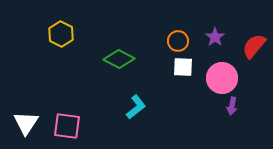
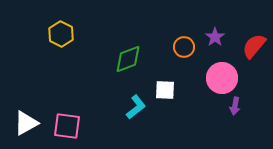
orange circle: moved 6 px right, 6 px down
green diamond: moved 9 px right; rotated 48 degrees counterclockwise
white square: moved 18 px left, 23 px down
purple arrow: moved 3 px right
white triangle: rotated 28 degrees clockwise
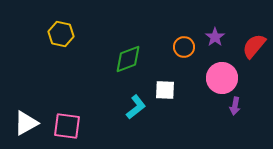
yellow hexagon: rotated 15 degrees counterclockwise
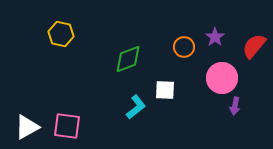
white triangle: moved 1 px right, 4 px down
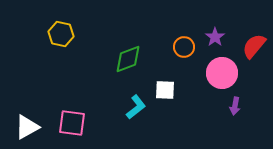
pink circle: moved 5 px up
pink square: moved 5 px right, 3 px up
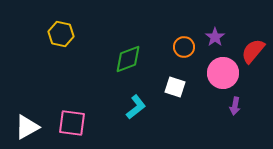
red semicircle: moved 1 px left, 5 px down
pink circle: moved 1 px right
white square: moved 10 px right, 3 px up; rotated 15 degrees clockwise
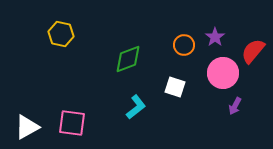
orange circle: moved 2 px up
purple arrow: rotated 18 degrees clockwise
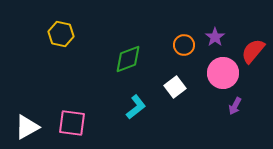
white square: rotated 35 degrees clockwise
